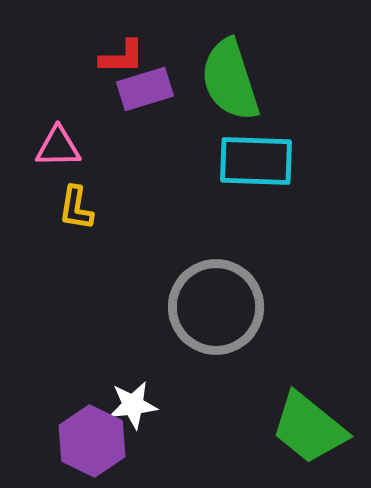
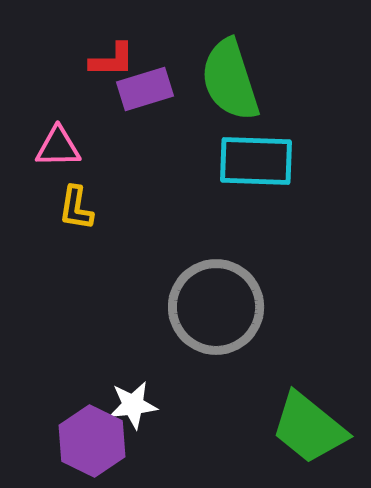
red L-shape: moved 10 px left, 3 px down
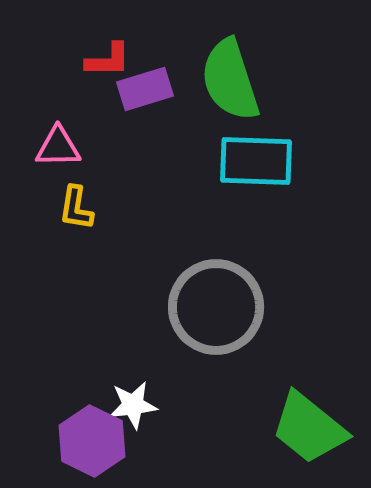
red L-shape: moved 4 px left
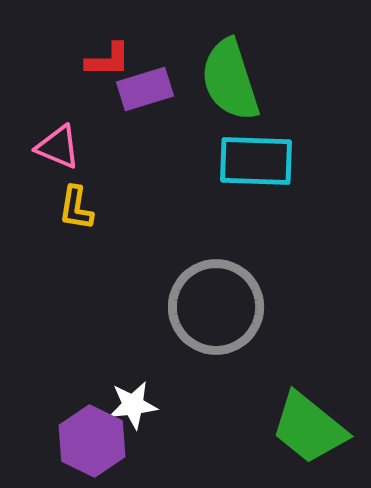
pink triangle: rotated 24 degrees clockwise
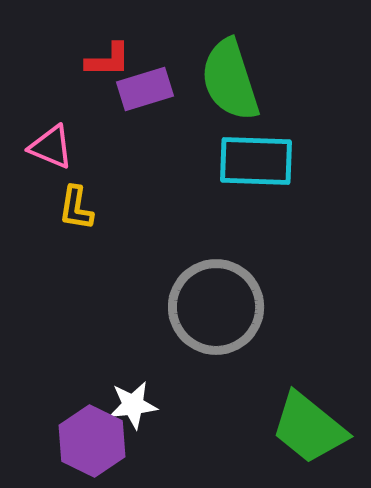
pink triangle: moved 7 px left
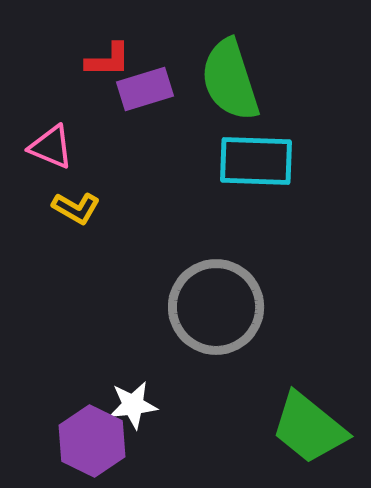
yellow L-shape: rotated 69 degrees counterclockwise
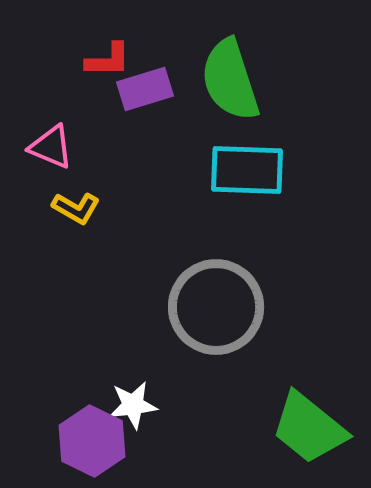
cyan rectangle: moved 9 px left, 9 px down
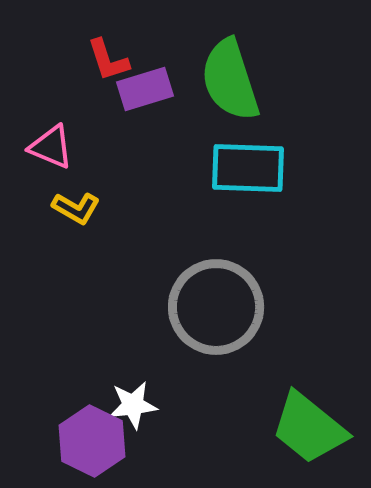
red L-shape: rotated 72 degrees clockwise
cyan rectangle: moved 1 px right, 2 px up
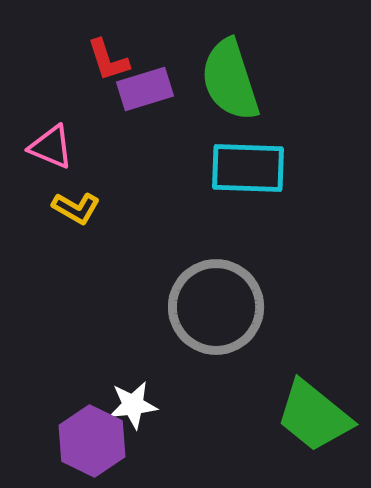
green trapezoid: moved 5 px right, 12 px up
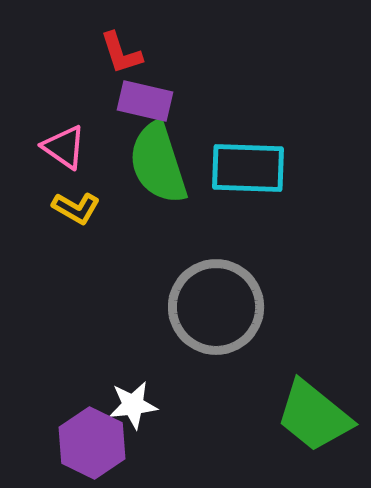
red L-shape: moved 13 px right, 7 px up
green semicircle: moved 72 px left, 83 px down
purple rectangle: moved 12 px down; rotated 30 degrees clockwise
pink triangle: moved 13 px right; rotated 12 degrees clockwise
purple hexagon: moved 2 px down
